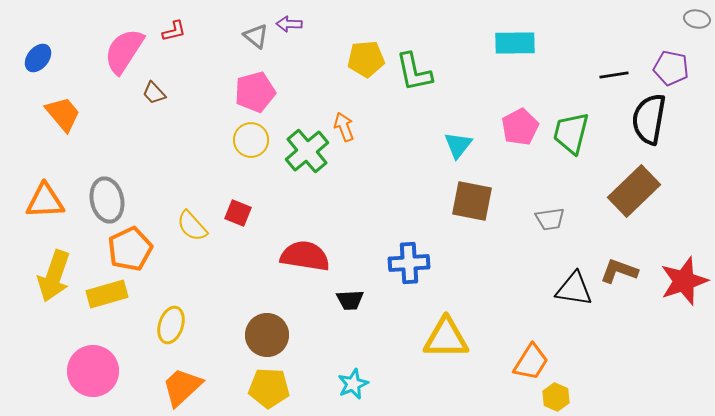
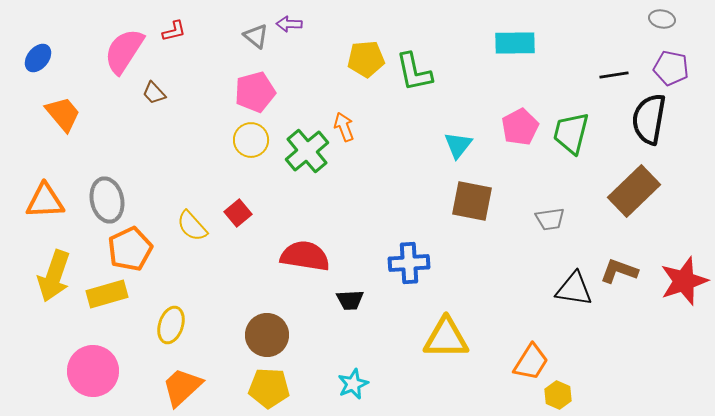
gray ellipse at (697, 19): moved 35 px left
red square at (238, 213): rotated 28 degrees clockwise
yellow hexagon at (556, 397): moved 2 px right, 2 px up
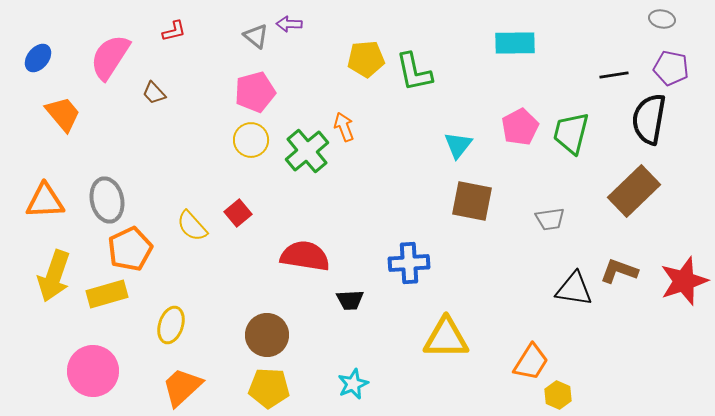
pink semicircle at (124, 51): moved 14 px left, 6 px down
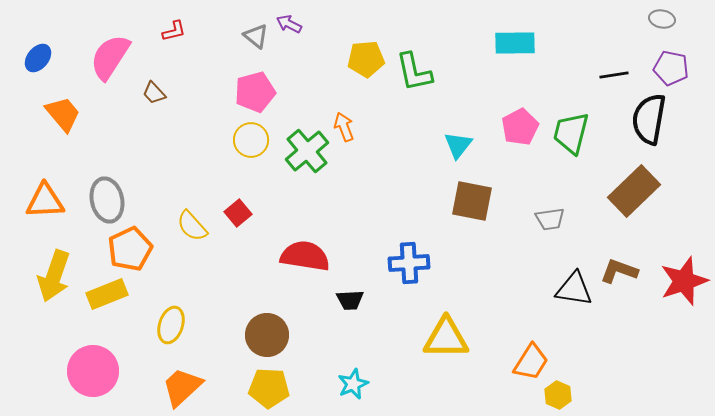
purple arrow at (289, 24): rotated 25 degrees clockwise
yellow rectangle at (107, 294): rotated 6 degrees counterclockwise
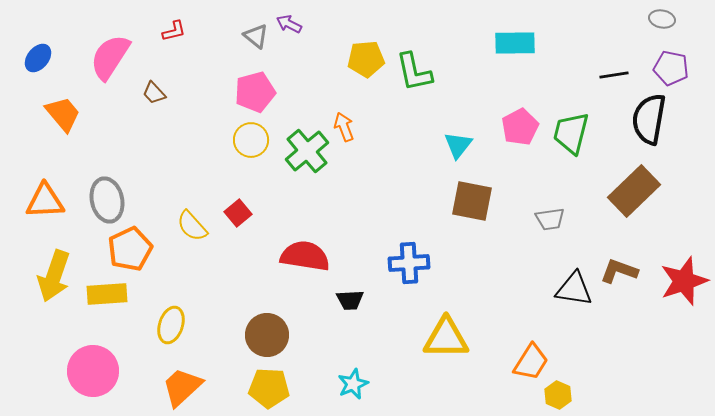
yellow rectangle at (107, 294): rotated 18 degrees clockwise
